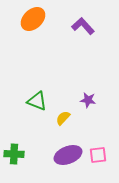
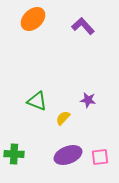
pink square: moved 2 px right, 2 px down
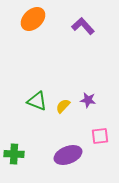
yellow semicircle: moved 12 px up
pink square: moved 21 px up
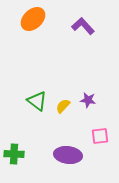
green triangle: rotated 15 degrees clockwise
purple ellipse: rotated 28 degrees clockwise
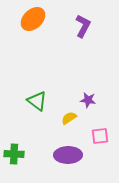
purple L-shape: rotated 70 degrees clockwise
yellow semicircle: moved 6 px right, 12 px down; rotated 14 degrees clockwise
purple ellipse: rotated 8 degrees counterclockwise
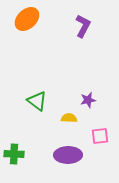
orange ellipse: moved 6 px left
purple star: rotated 21 degrees counterclockwise
yellow semicircle: rotated 35 degrees clockwise
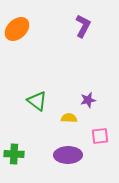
orange ellipse: moved 10 px left, 10 px down
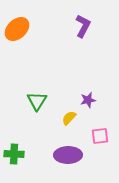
green triangle: rotated 25 degrees clockwise
yellow semicircle: rotated 49 degrees counterclockwise
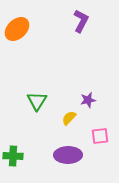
purple L-shape: moved 2 px left, 5 px up
green cross: moved 1 px left, 2 px down
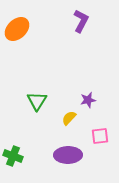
green cross: rotated 18 degrees clockwise
